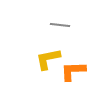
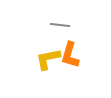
orange L-shape: moved 3 px left, 16 px up; rotated 72 degrees counterclockwise
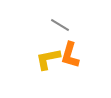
gray line: rotated 24 degrees clockwise
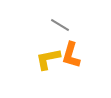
orange L-shape: moved 1 px right
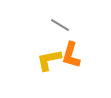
yellow L-shape: moved 1 px right, 1 px down
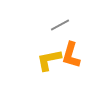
gray line: rotated 60 degrees counterclockwise
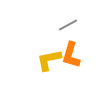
gray line: moved 8 px right
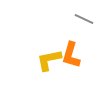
gray line: moved 16 px right, 6 px up; rotated 54 degrees clockwise
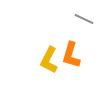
yellow L-shape: rotated 52 degrees counterclockwise
